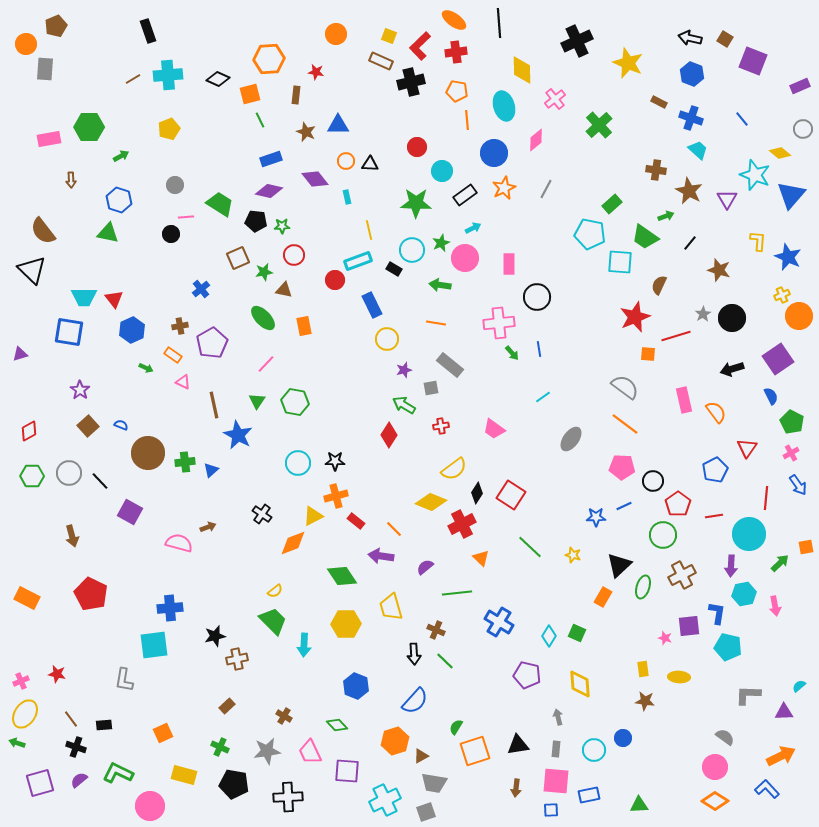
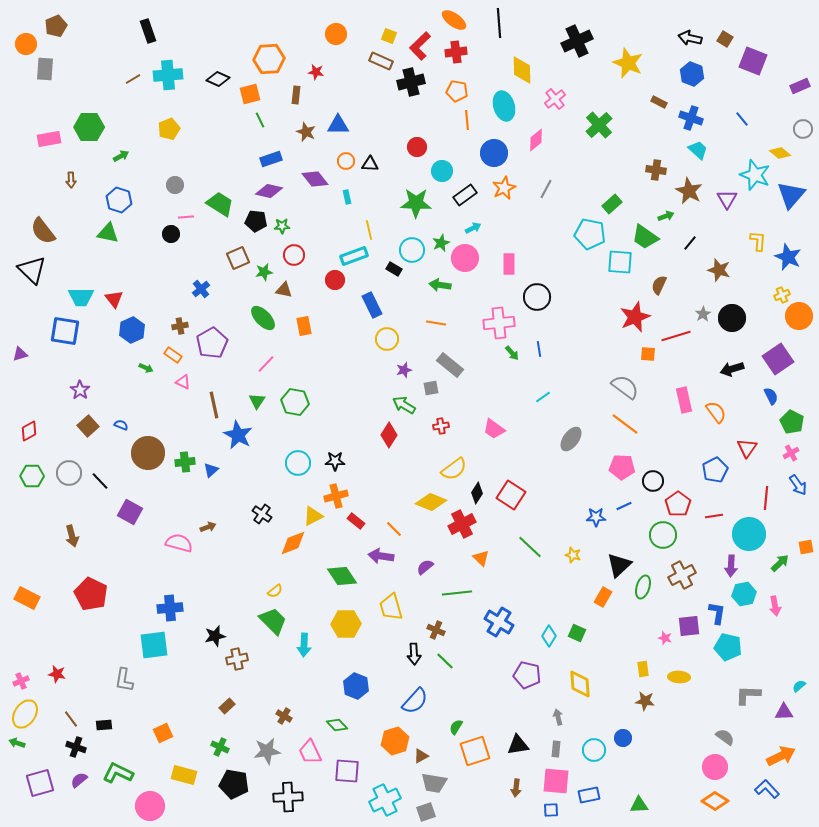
cyan rectangle at (358, 261): moved 4 px left, 5 px up
cyan trapezoid at (84, 297): moved 3 px left
blue square at (69, 332): moved 4 px left, 1 px up
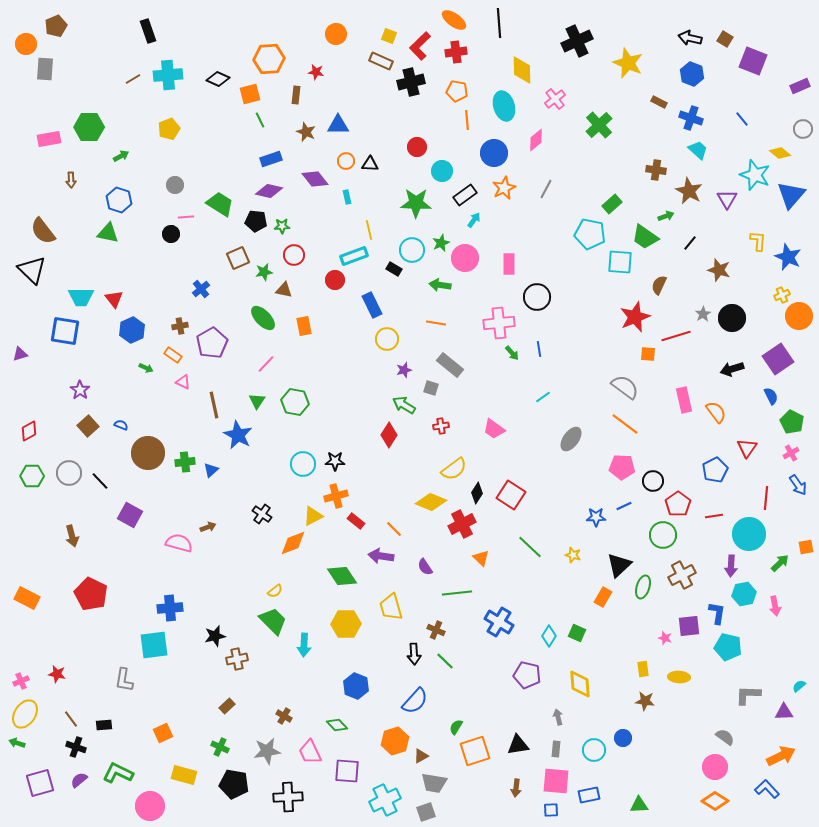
cyan arrow at (473, 228): moved 1 px right, 8 px up; rotated 28 degrees counterclockwise
gray square at (431, 388): rotated 28 degrees clockwise
cyan circle at (298, 463): moved 5 px right, 1 px down
purple square at (130, 512): moved 3 px down
purple semicircle at (425, 567): rotated 84 degrees counterclockwise
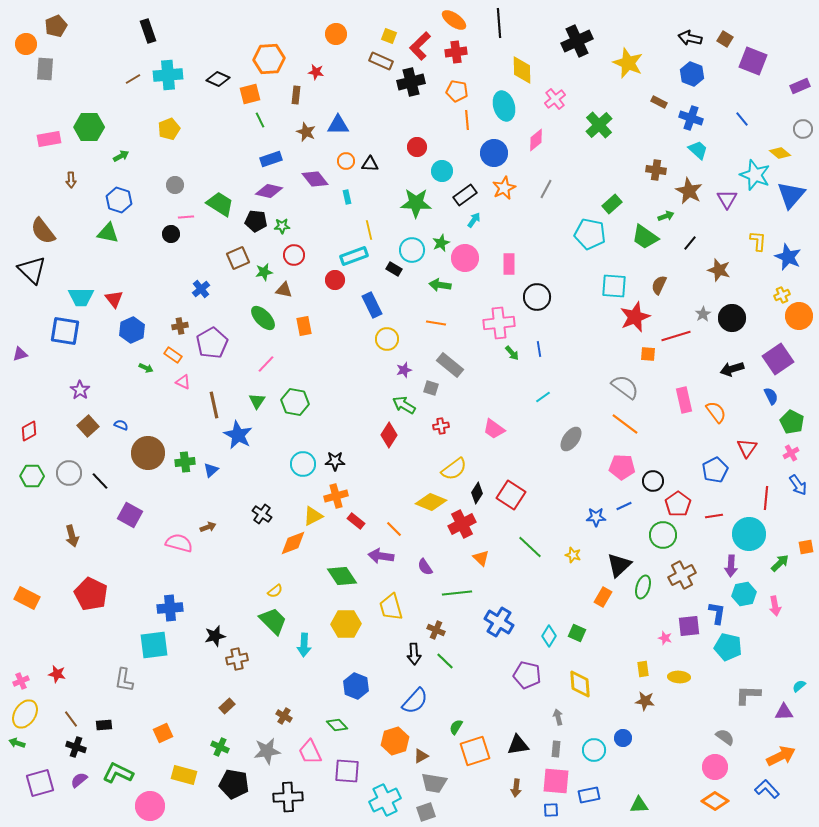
cyan square at (620, 262): moved 6 px left, 24 px down
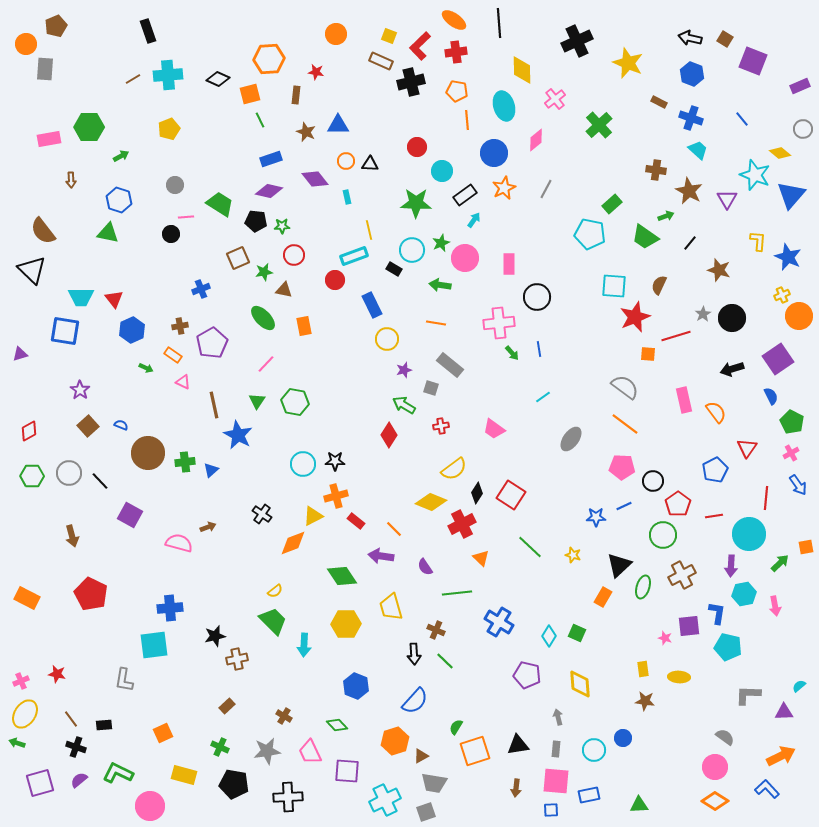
blue cross at (201, 289): rotated 18 degrees clockwise
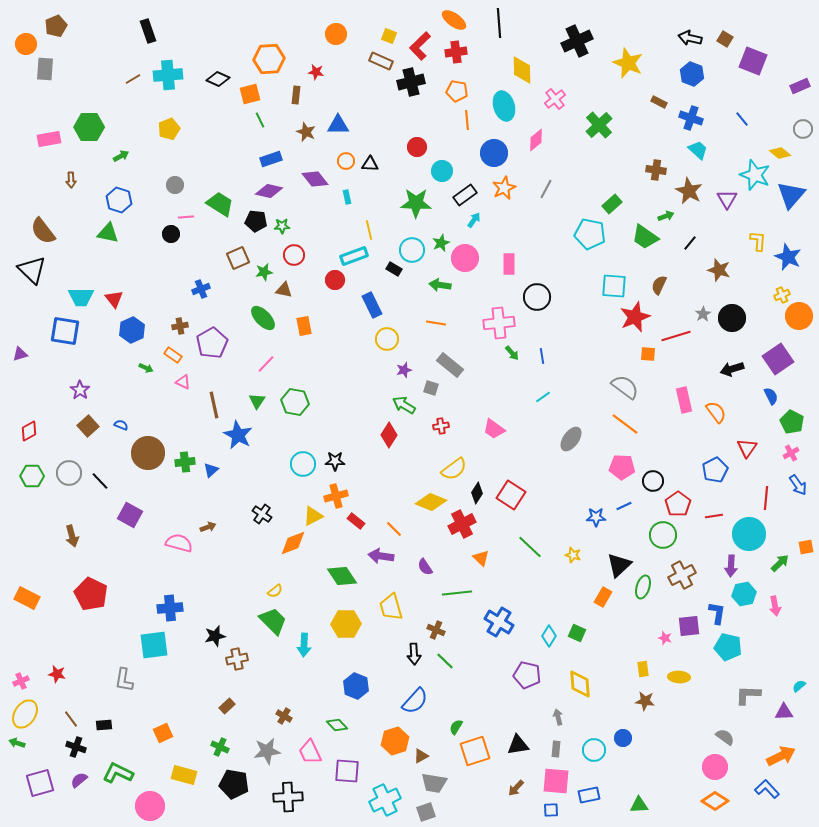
blue line at (539, 349): moved 3 px right, 7 px down
brown arrow at (516, 788): rotated 36 degrees clockwise
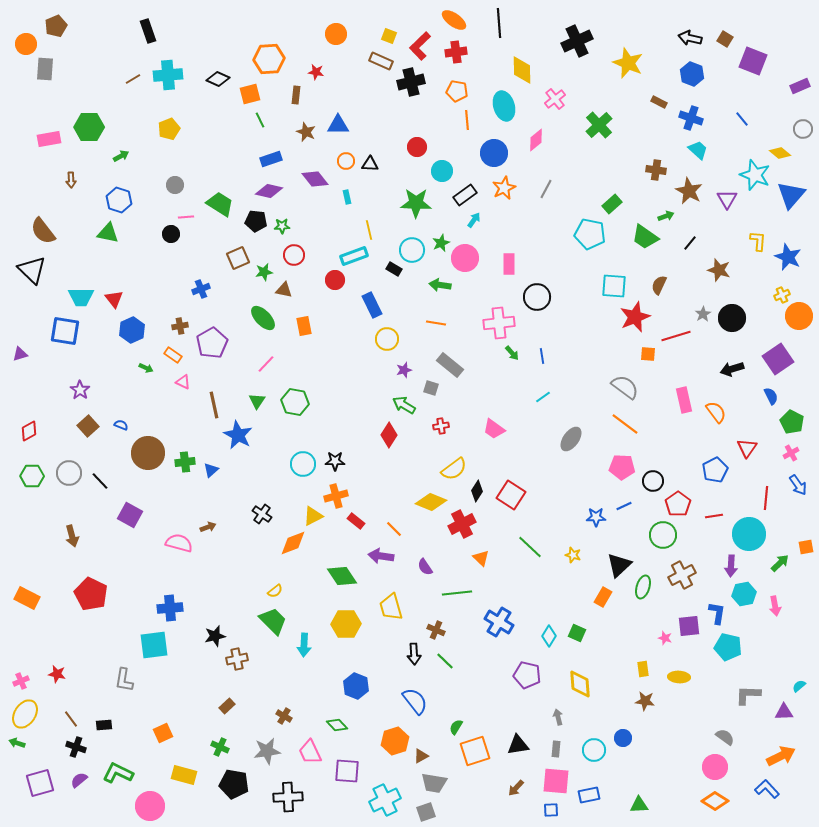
black diamond at (477, 493): moved 2 px up
blue semicircle at (415, 701): rotated 80 degrees counterclockwise
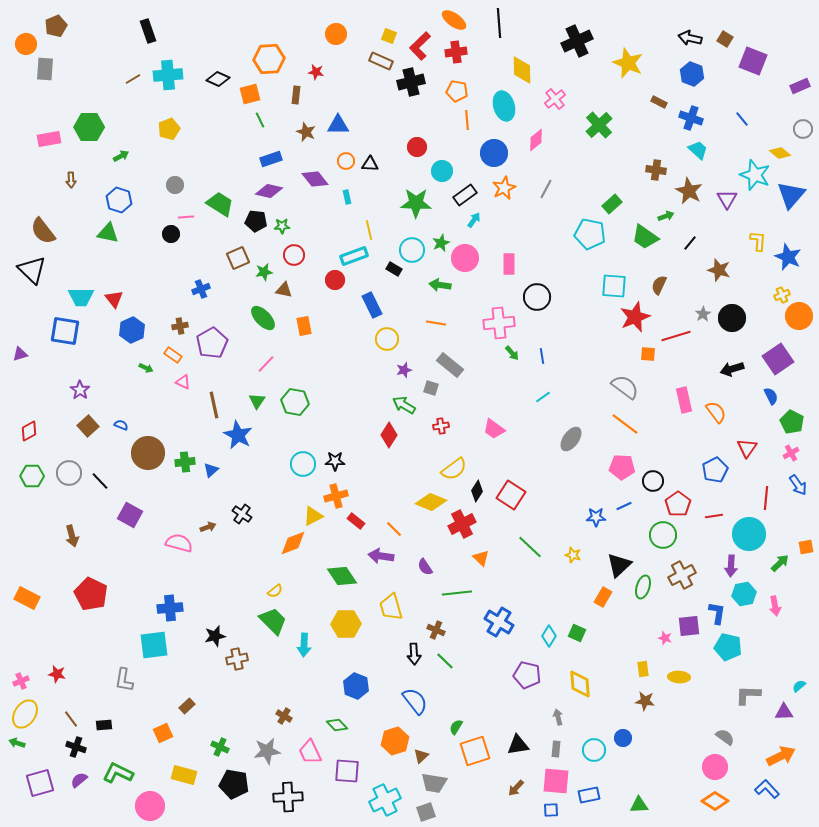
black cross at (262, 514): moved 20 px left
brown rectangle at (227, 706): moved 40 px left
brown triangle at (421, 756): rotated 14 degrees counterclockwise
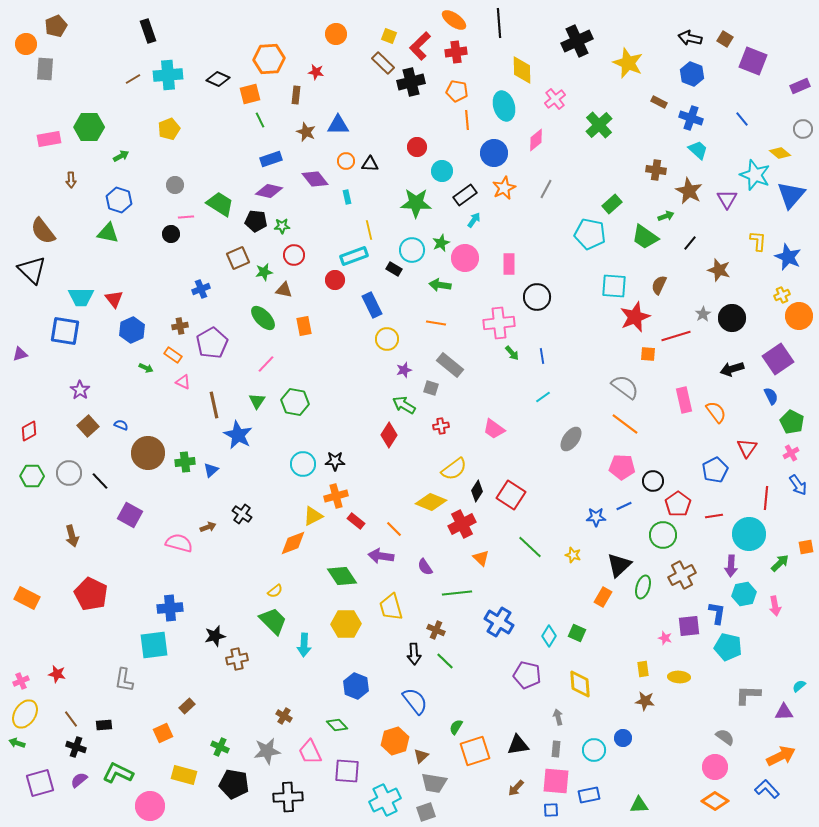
brown rectangle at (381, 61): moved 2 px right, 2 px down; rotated 20 degrees clockwise
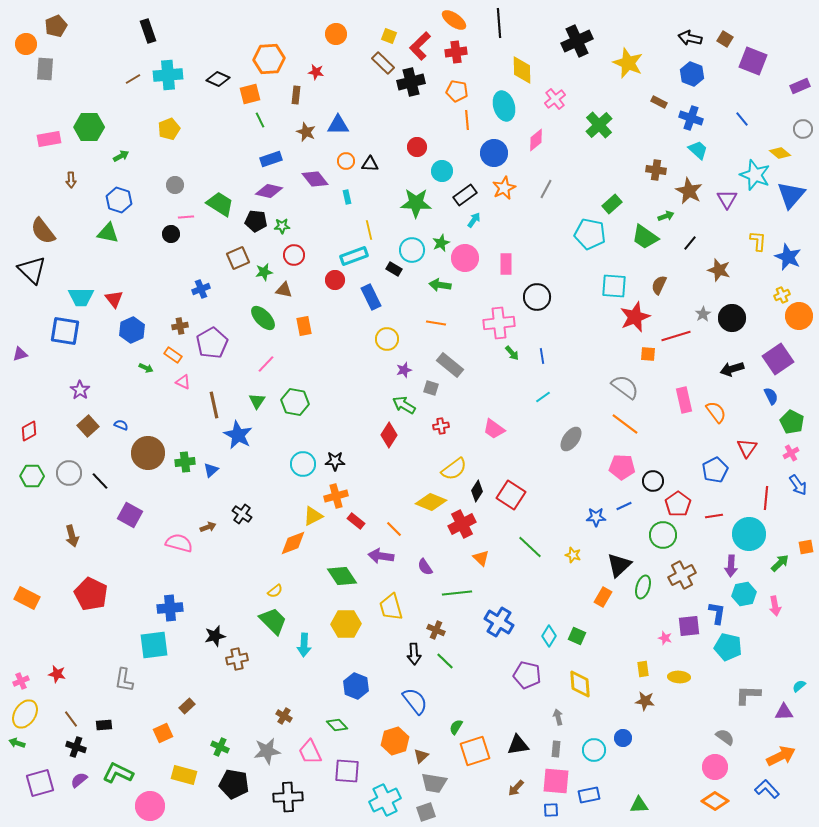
pink rectangle at (509, 264): moved 3 px left
blue rectangle at (372, 305): moved 1 px left, 8 px up
green square at (577, 633): moved 3 px down
